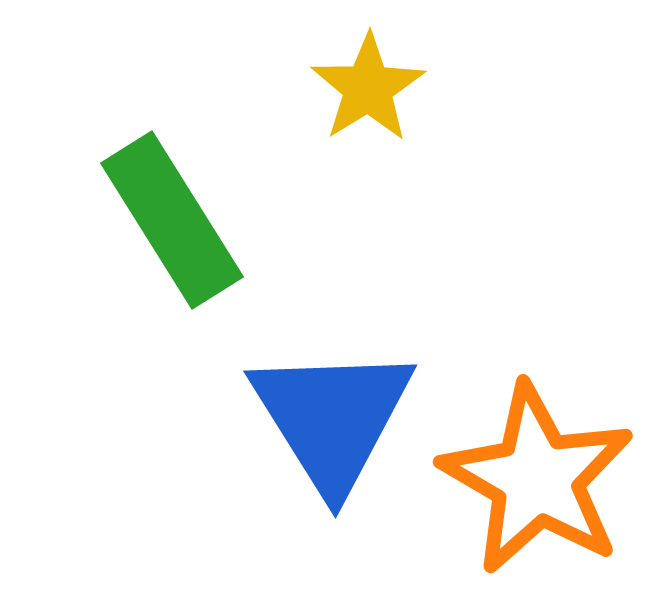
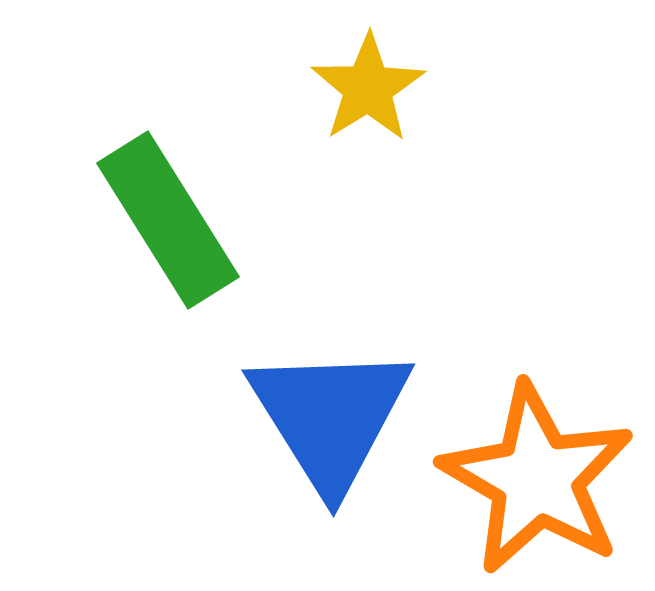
green rectangle: moved 4 px left
blue triangle: moved 2 px left, 1 px up
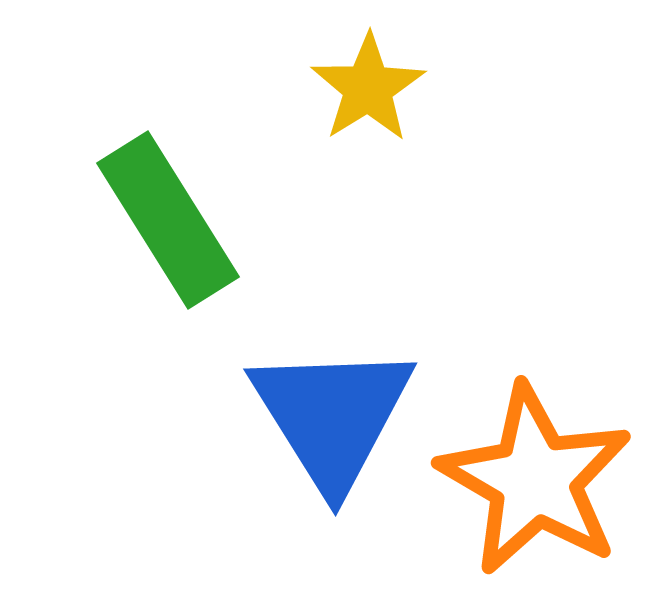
blue triangle: moved 2 px right, 1 px up
orange star: moved 2 px left, 1 px down
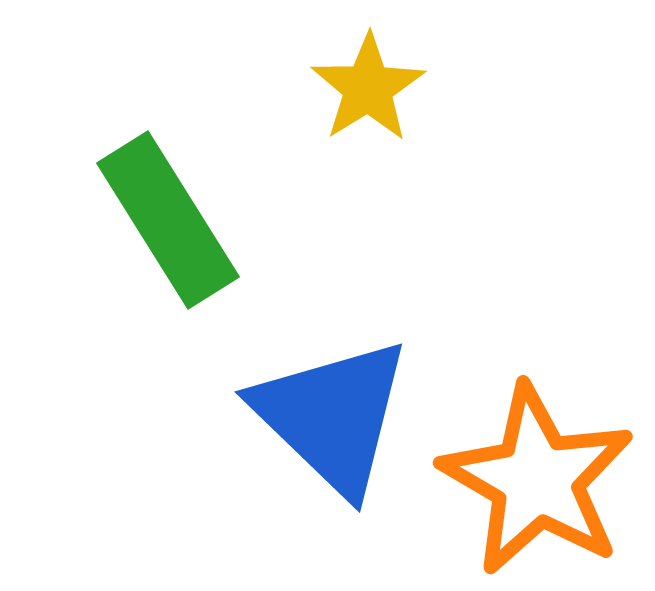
blue triangle: rotated 14 degrees counterclockwise
orange star: moved 2 px right
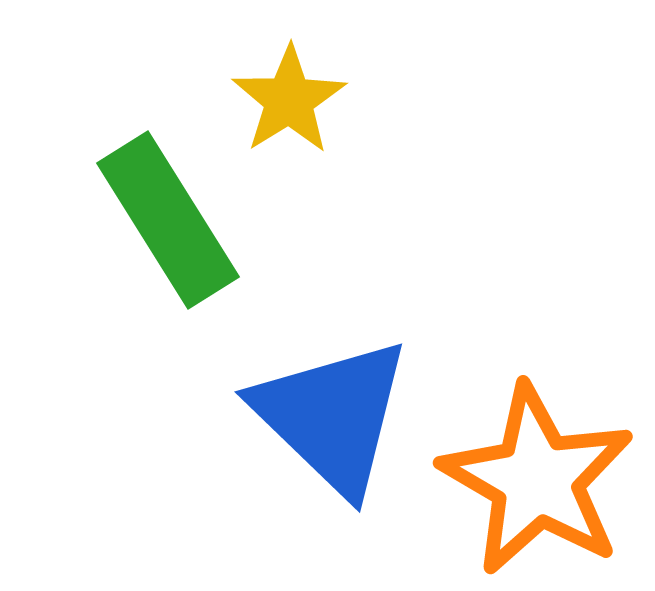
yellow star: moved 79 px left, 12 px down
